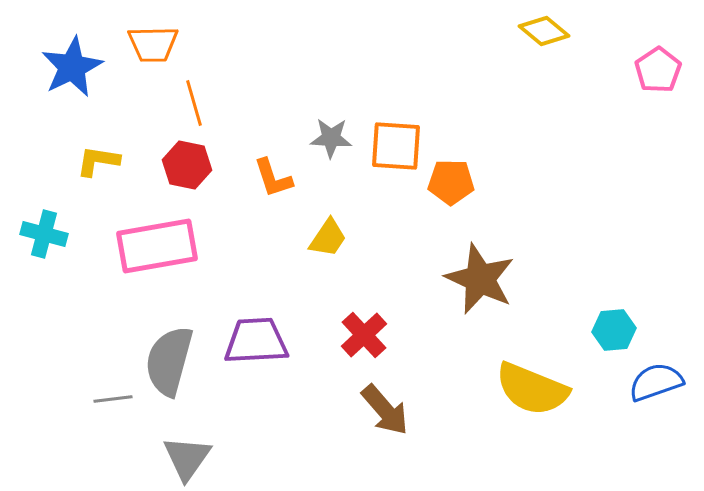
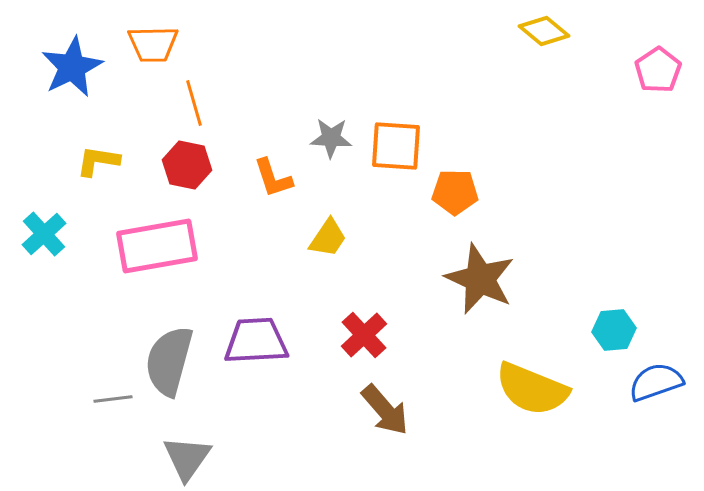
orange pentagon: moved 4 px right, 10 px down
cyan cross: rotated 33 degrees clockwise
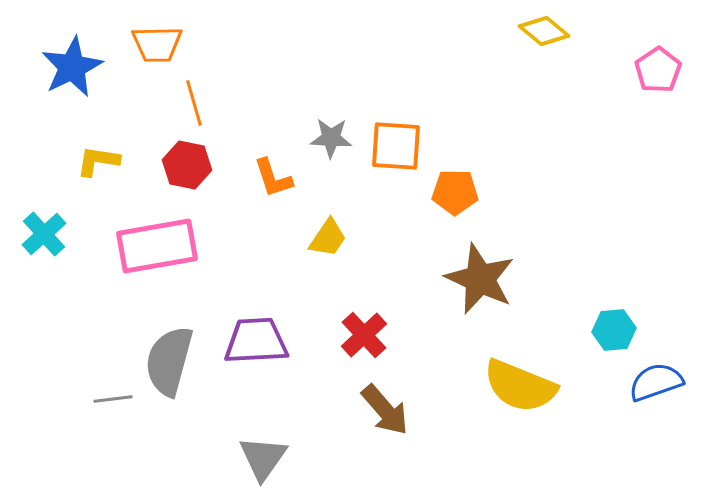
orange trapezoid: moved 4 px right
yellow semicircle: moved 12 px left, 3 px up
gray triangle: moved 76 px right
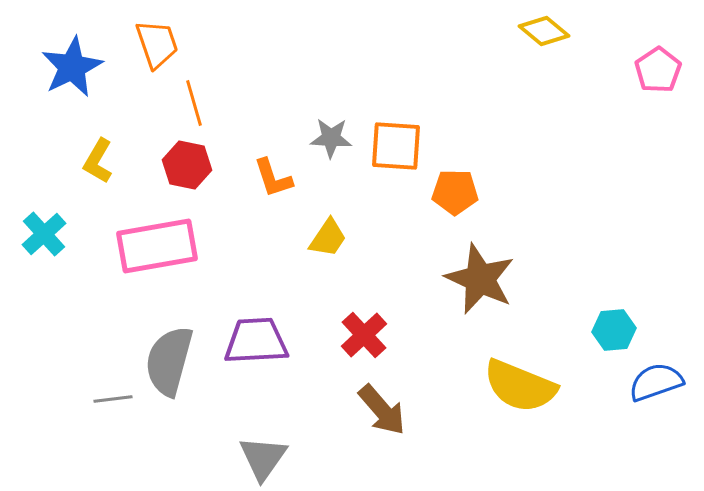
orange trapezoid: rotated 108 degrees counterclockwise
yellow L-shape: rotated 69 degrees counterclockwise
brown arrow: moved 3 px left
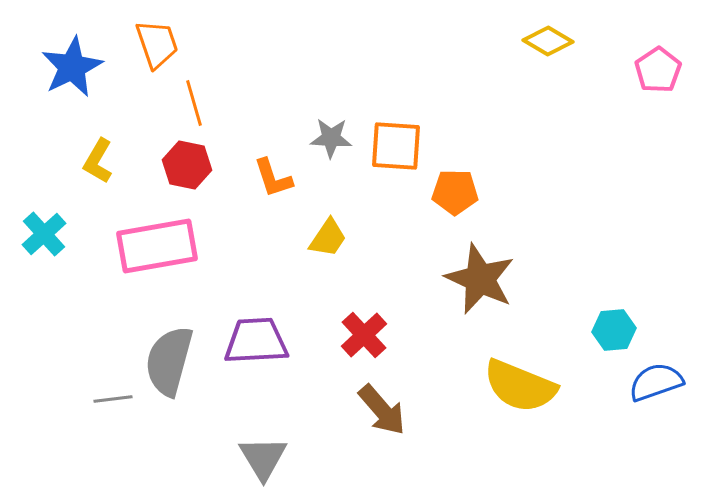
yellow diamond: moved 4 px right, 10 px down; rotated 9 degrees counterclockwise
gray triangle: rotated 6 degrees counterclockwise
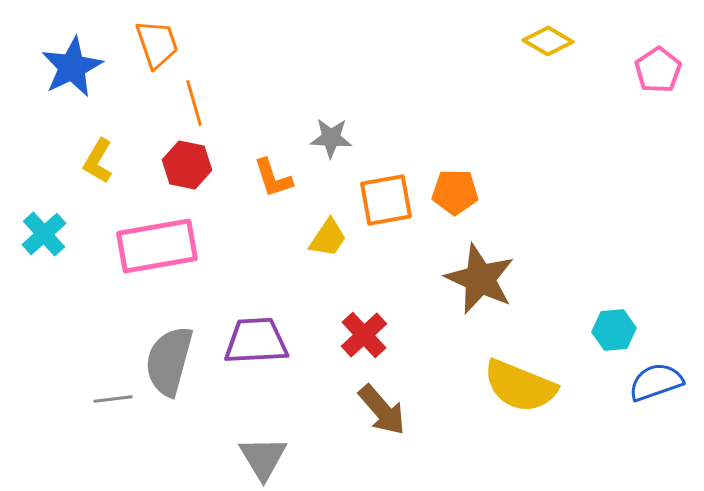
orange square: moved 10 px left, 54 px down; rotated 14 degrees counterclockwise
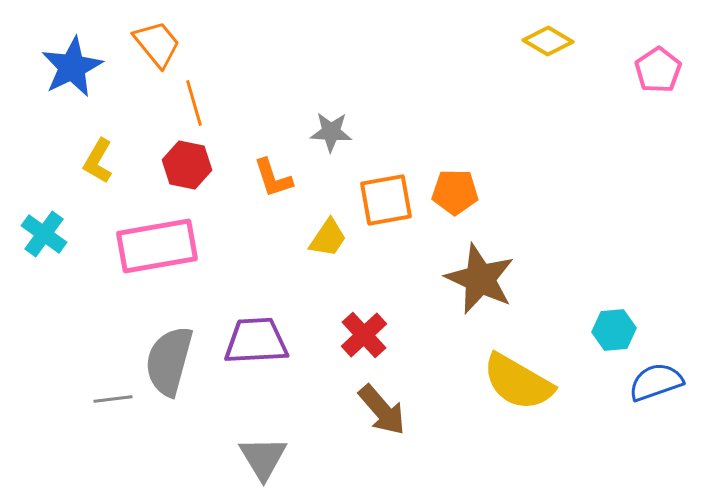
orange trapezoid: rotated 20 degrees counterclockwise
gray star: moved 6 px up
cyan cross: rotated 12 degrees counterclockwise
yellow semicircle: moved 2 px left, 4 px up; rotated 8 degrees clockwise
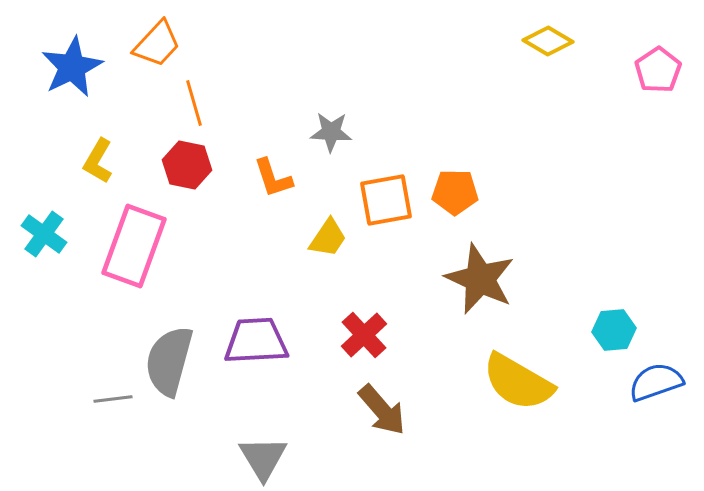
orange trapezoid: rotated 82 degrees clockwise
pink rectangle: moved 23 px left; rotated 60 degrees counterclockwise
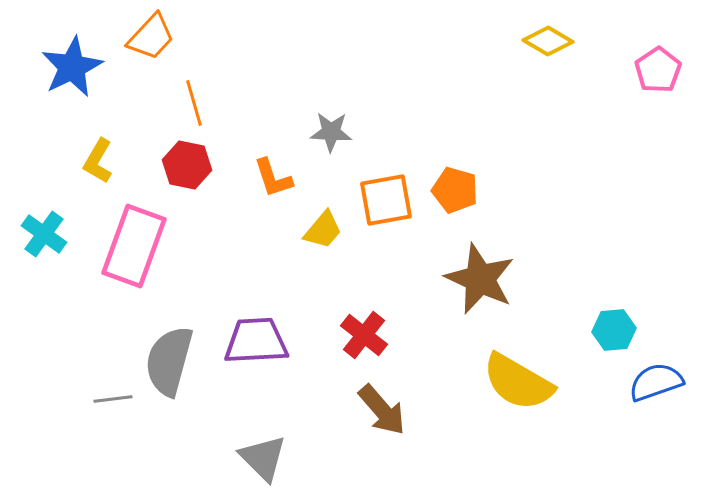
orange trapezoid: moved 6 px left, 7 px up
orange pentagon: moved 2 px up; rotated 15 degrees clockwise
yellow trapezoid: moved 5 px left, 8 px up; rotated 6 degrees clockwise
red cross: rotated 9 degrees counterclockwise
gray triangle: rotated 14 degrees counterclockwise
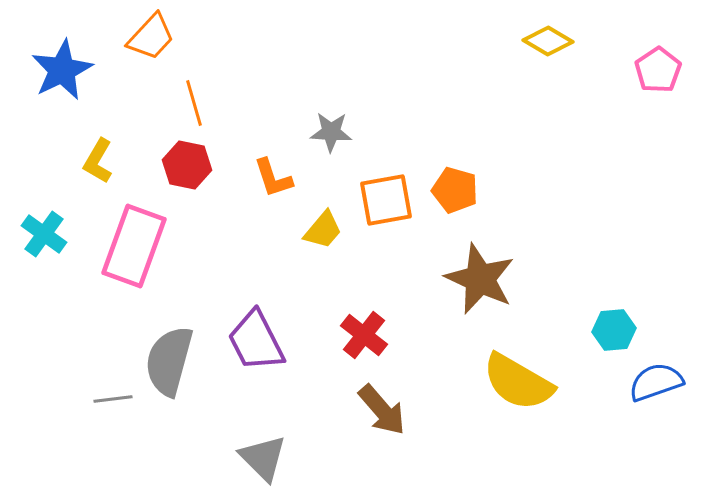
blue star: moved 10 px left, 3 px down
purple trapezoid: rotated 114 degrees counterclockwise
